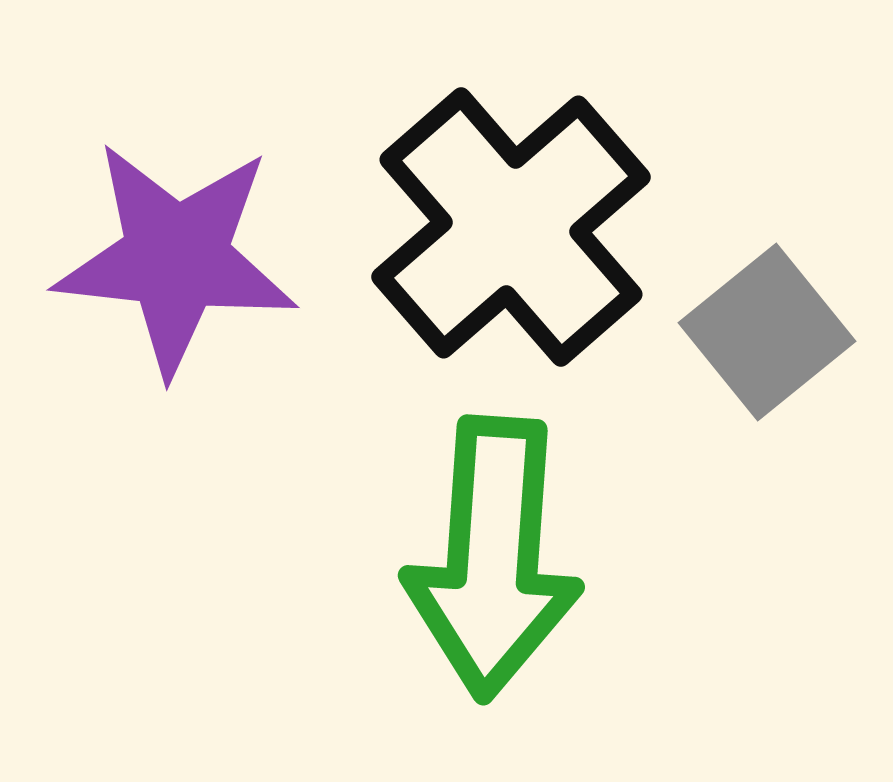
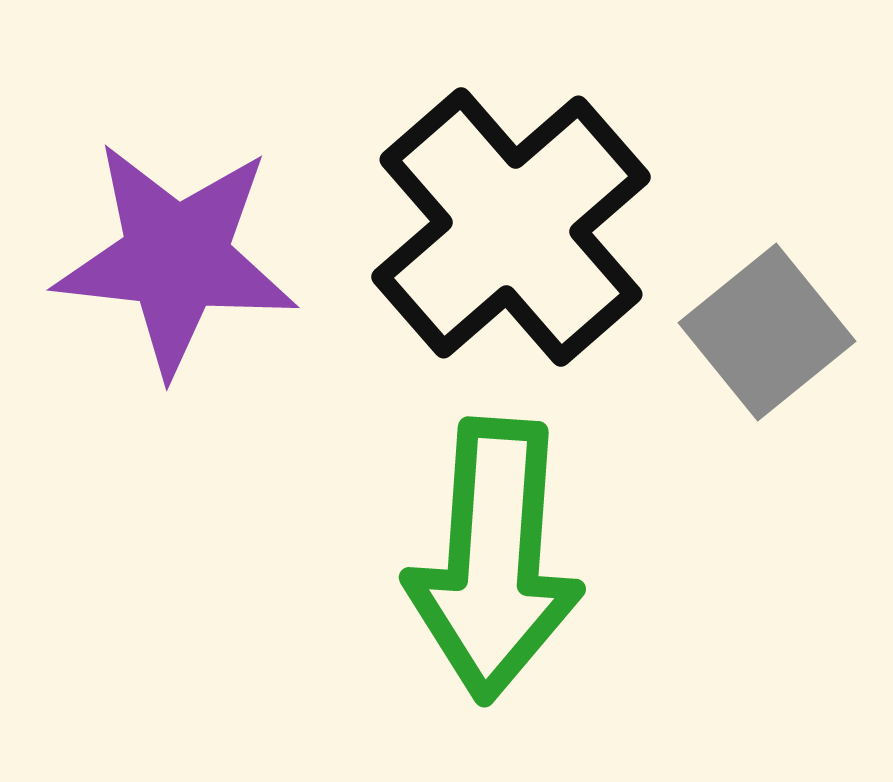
green arrow: moved 1 px right, 2 px down
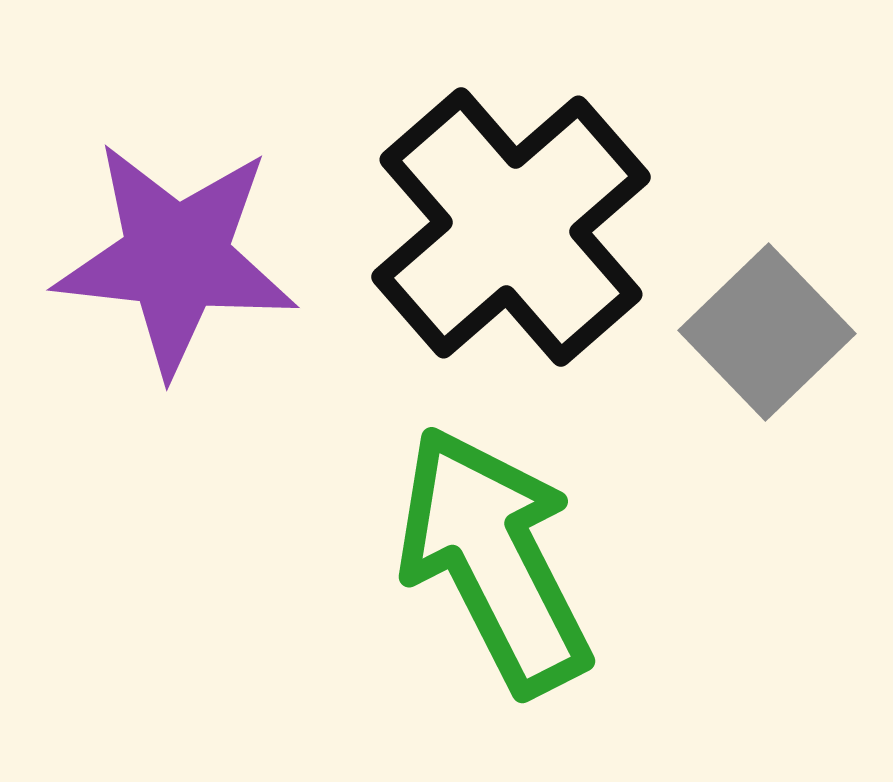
gray square: rotated 5 degrees counterclockwise
green arrow: rotated 149 degrees clockwise
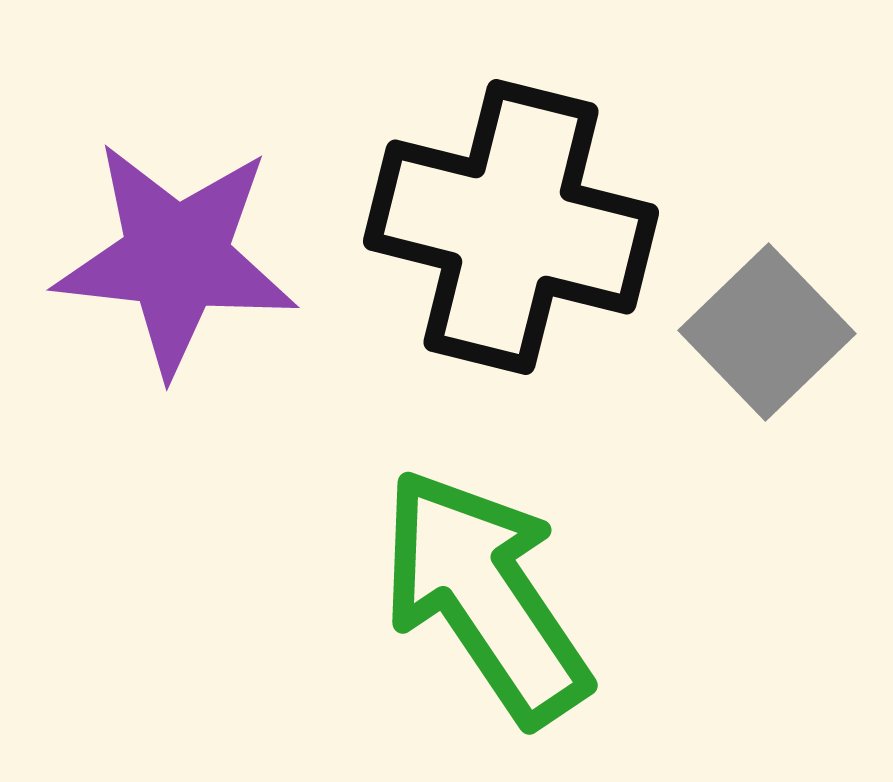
black cross: rotated 35 degrees counterclockwise
green arrow: moved 9 px left, 36 px down; rotated 7 degrees counterclockwise
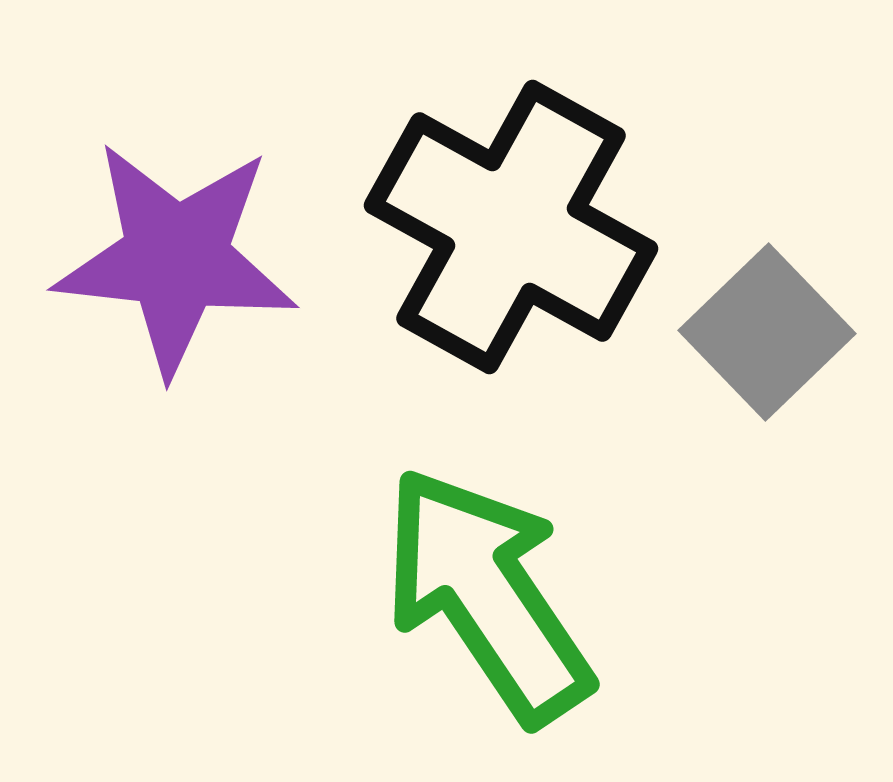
black cross: rotated 15 degrees clockwise
green arrow: moved 2 px right, 1 px up
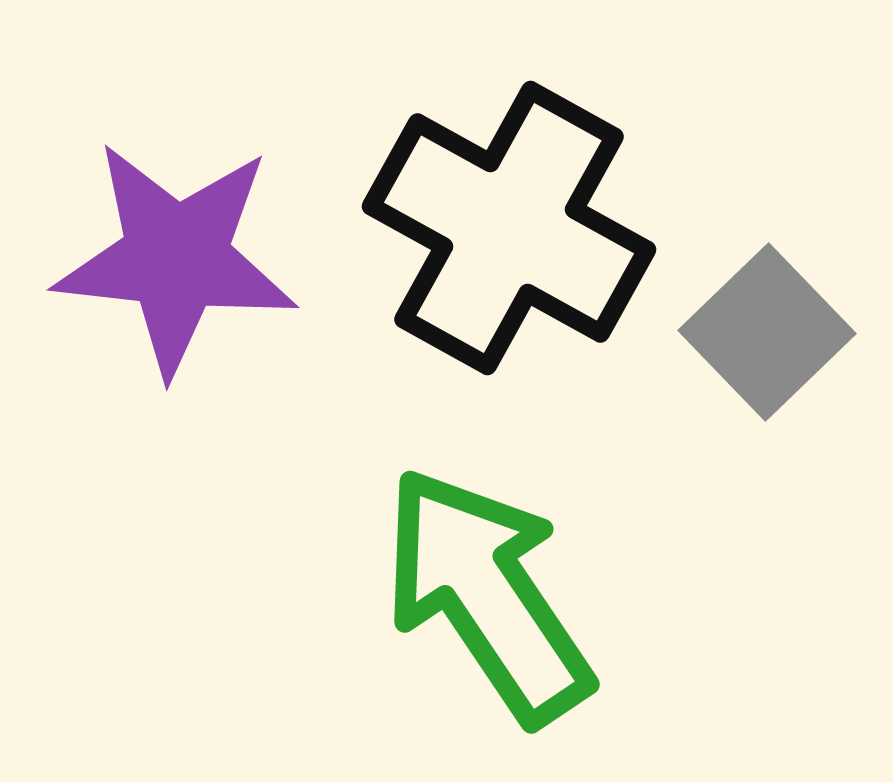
black cross: moved 2 px left, 1 px down
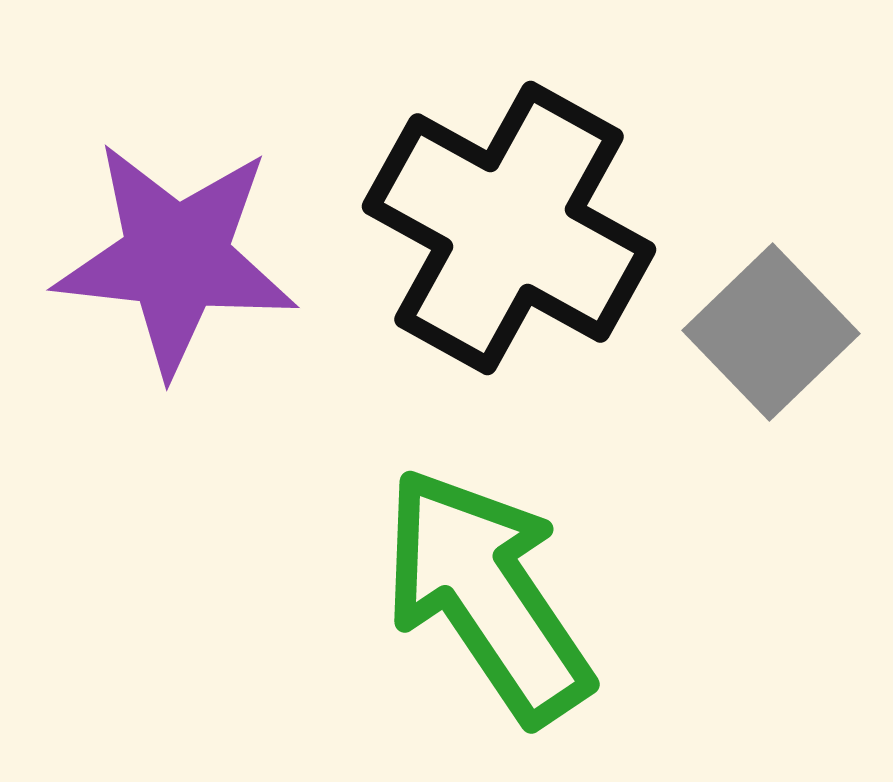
gray square: moved 4 px right
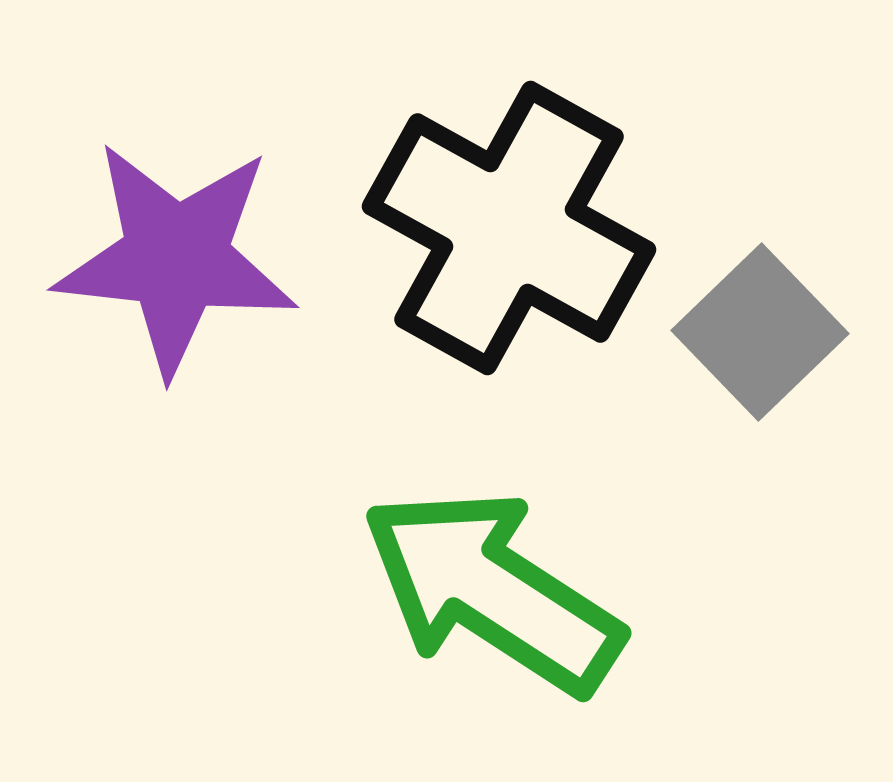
gray square: moved 11 px left
green arrow: moved 5 px right, 4 px up; rotated 23 degrees counterclockwise
